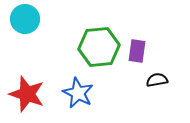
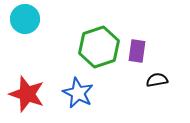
green hexagon: rotated 12 degrees counterclockwise
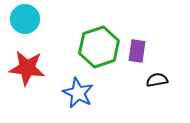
red star: moved 26 px up; rotated 12 degrees counterclockwise
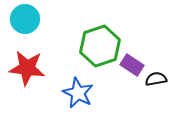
green hexagon: moved 1 px right, 1 px up
purple rectangle: moved 5 px left, 14 px down; rotated 65 degrees counterclockwise
black semicircle: moved 1 px left, 1 px up
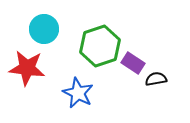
cyan circle: moved 19 px right, 10 px down
purple rectangle: moved 1 px right, 2 px up
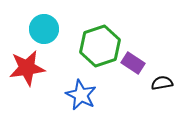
red star: rotated 15 degrees counterclockwise
black semicircle: moved 6 px right, 4 px down
blue star: moved 3 px right, 2 px down
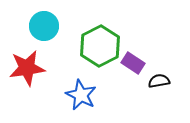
cyan circle: moved 3 px up
green hexagon: rotated 9 degrees counterclockwise
black semicircle: moved 3 px left, 2 px up
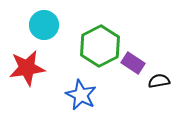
cyan circle: moved 1 px up
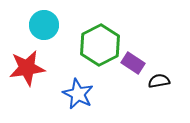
green hexagon: moved 1 px up
blue star: moved 3 px left, 1 px up
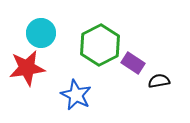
cyan circle: moved 3 px left, 8 px down
blue star: moved 2 px left, 1 px down
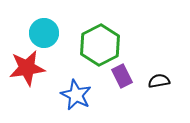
cyan circle: moved 3 px right
purple rectangle: moved 11 px left, 13 px down; rotated 30 degrees clockwise
